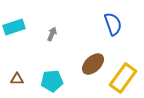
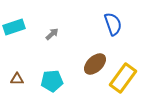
gray arrow: rotated 24 degrees clockwise
brown ellipse: moved 2 px right
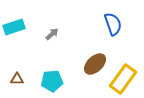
yellow rectangle: moved 1 px down
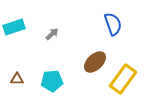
brown ellipse: moved 2 px up
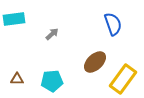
cyan rectangle: moved 8 px up; rotated 10 degrees clockwise
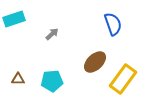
cyan rectangle: rotated 10 degrees counterclockwise
brown triangle: moved 1 px right
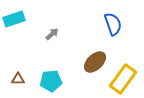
cyan pentagon: moved 1 px left
